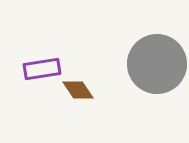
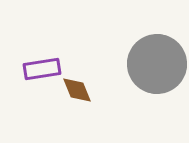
brown diamond: moved 1 px left; rotated 12 degrees clockwise
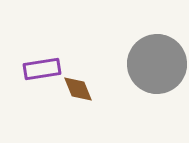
brown diamond: moved 1 px right, 1 px up
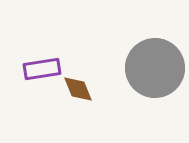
gray circle: moved 2 px left, 4 px down
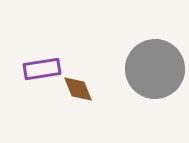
gray circle: moved 1 px down
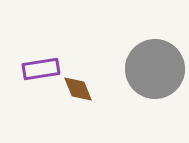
purple rectangle: moved 1 px left
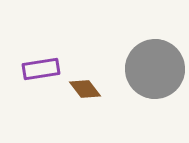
brown diamond: moved 7 px right; rotated 16 degrees counterclockwise
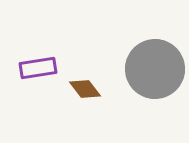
purple rectangle: moved 3 px left, 1 px up
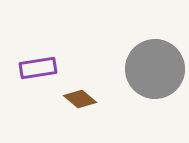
brown diamond: moved 5 px left, 10 px down; rotated 12 degrees counterclockwise
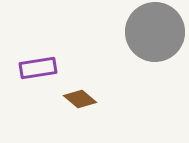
gray circle: moved 37 px up
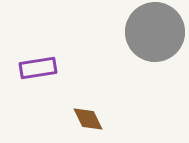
brown diamond: moved 8 px right, 20 px down; rotated 24 degrees clockwise
